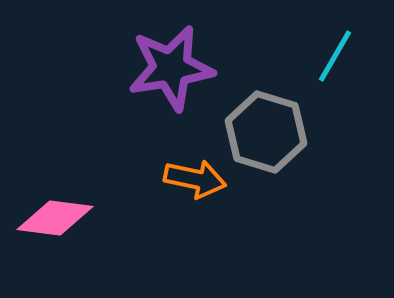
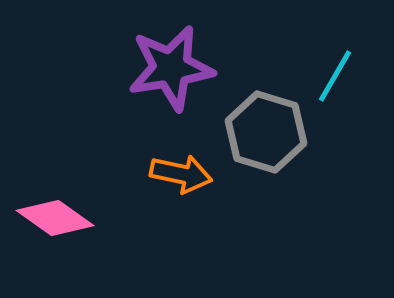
cyan line: moved 20 px down
orange arrow: moved 14 px left, 5 px up
pink diamond: rotated 28 degrees clockwise
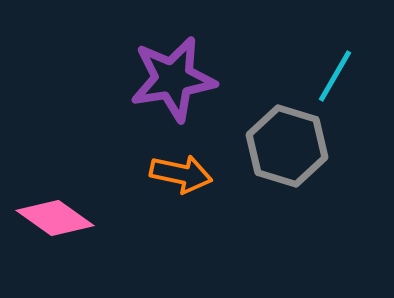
purple star: moved 2 px right, 11 px down
gray hexagon: moved 21 px right, 14 px down
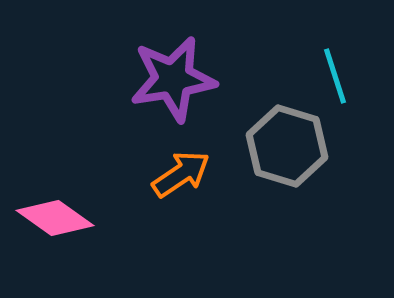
cyan line: rotated 48 degrees counterclockwise
orange arrow: rotated 46 degrees counterclockwise
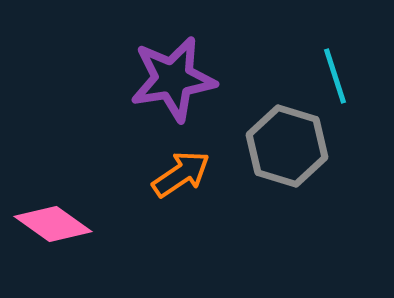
pink diamond: moved 2 px left, 6 px down
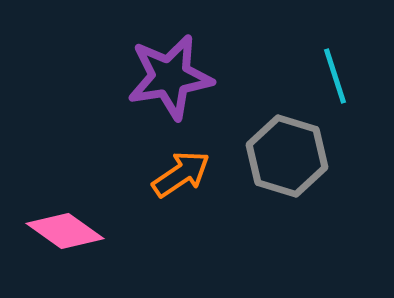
purple star: moved 3 px left, 2 px up
gray hexagon: moved 10 px down
pink diamond: moved 12 px right, 7 px down
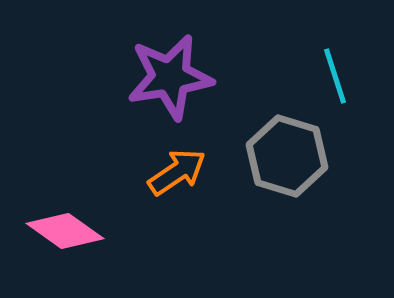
orange arrow: moved 4 px left, 2 px up
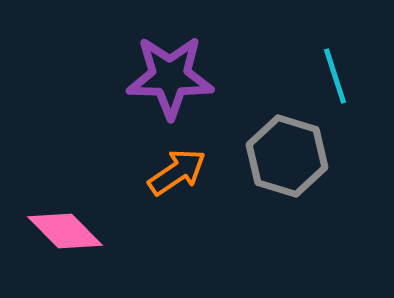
purple star: rotated 10 degrees clockwise
pink diamond: rotated 10 degrees clockwise
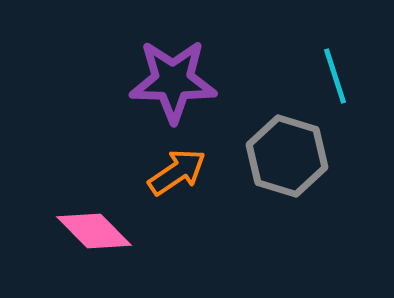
purple star: moved 3 px right, 4 px down
pink diamond: moved 29 px right
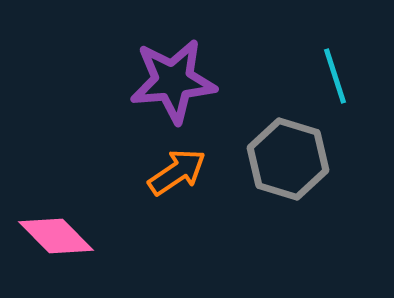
purple star: rotated 6 degrees counterclockwise
gray hexagon: moved 1 px right, 3 px down
pink diamond: moved 38 px left, 5 px down
